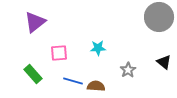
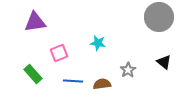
purple triangle: rotated 30 degrees clockwise
cyan star: moved 5 px up; rotated 14 degrees clockwise
pink square: rotated 18 degrees counterclockwise
blue line: rotated 12 degrees counterclockwise
brown semicircle: moved 6 px right, 2 px up; rotated 12 degrees counterclockwise
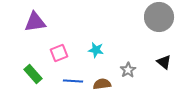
cyan star: moved 2 px left, 7 px down
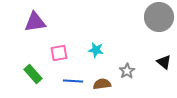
pink square: rotated 12 degrees clockwise
gray star: moved 1 px left, 1 px down
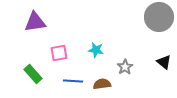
gray star: moved 2 px left, 4 px up
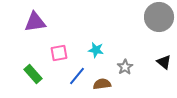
blue line: moved 4 px right, 5 px up; rotated 54 degrees counterclockwise
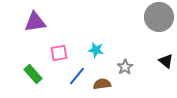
black triangle: moved 2 px right, 1 px up
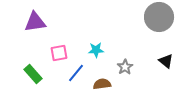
cyan star: rotated 14 degrees counterclockwise
blue line: moved 1 px left, 3 px up
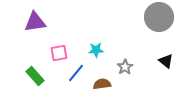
green rectangle: moved 2 px right, 2 px down
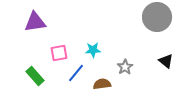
gray circle: moved 2 px left
cyan star: moved 3 px left
